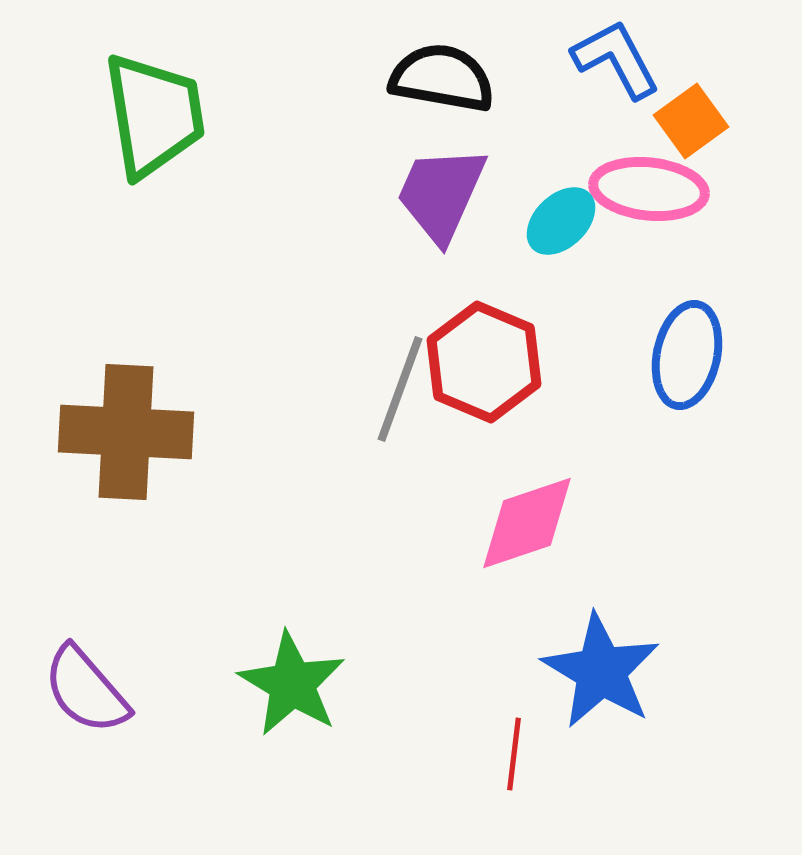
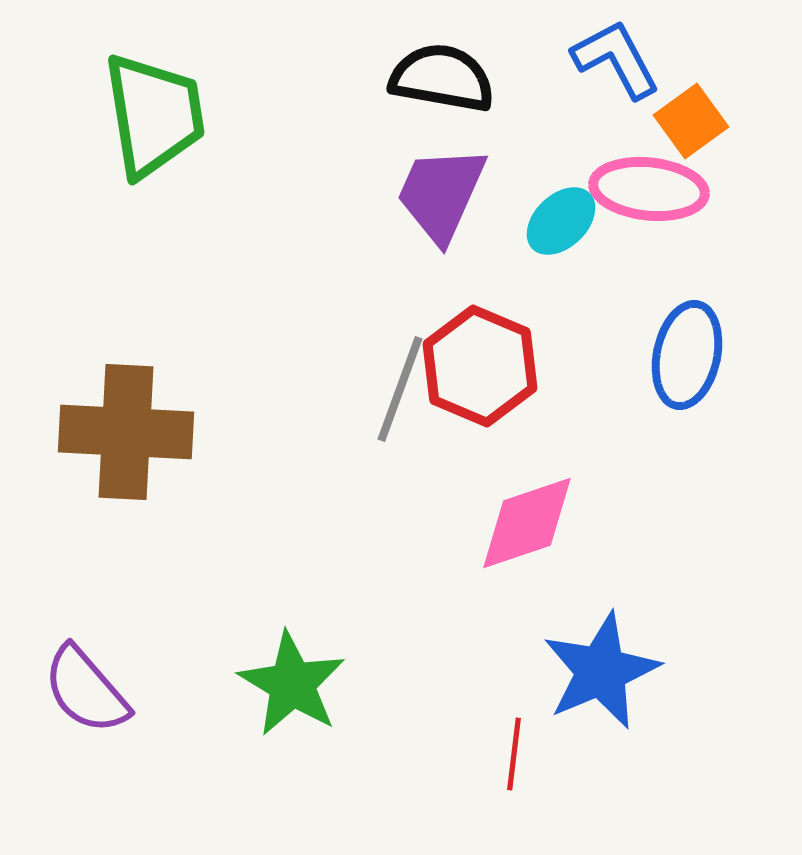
red hexagon: moved 4 px left, 4 px down
blue star: rotated 18 degrees clockwise
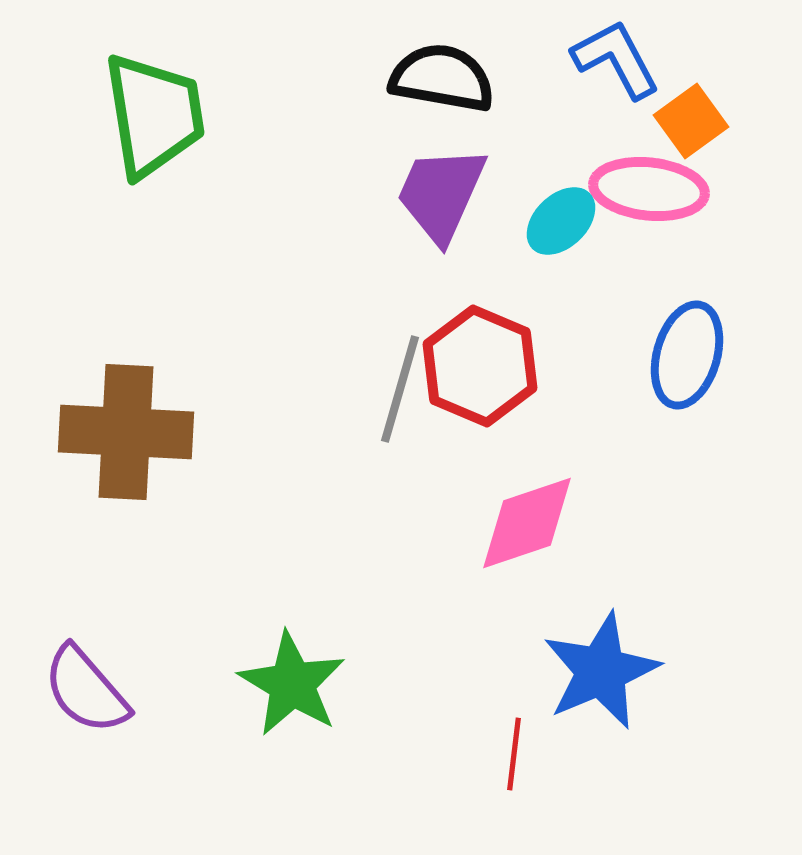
blue ellipse: rotated 4 degrees clockwise
gray line: rotated 4 degrees counterclockwise
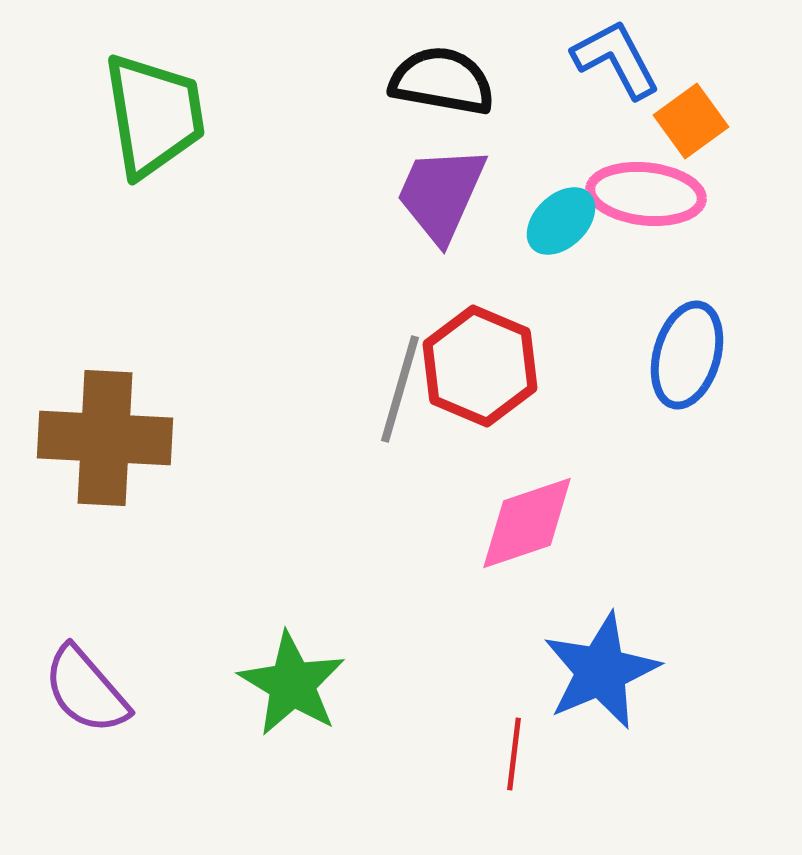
black semicircle: moved 3 px down
pink ellipse: moved 3 px left, 5 px down
brown cross: moved 21 px left, 6 px down
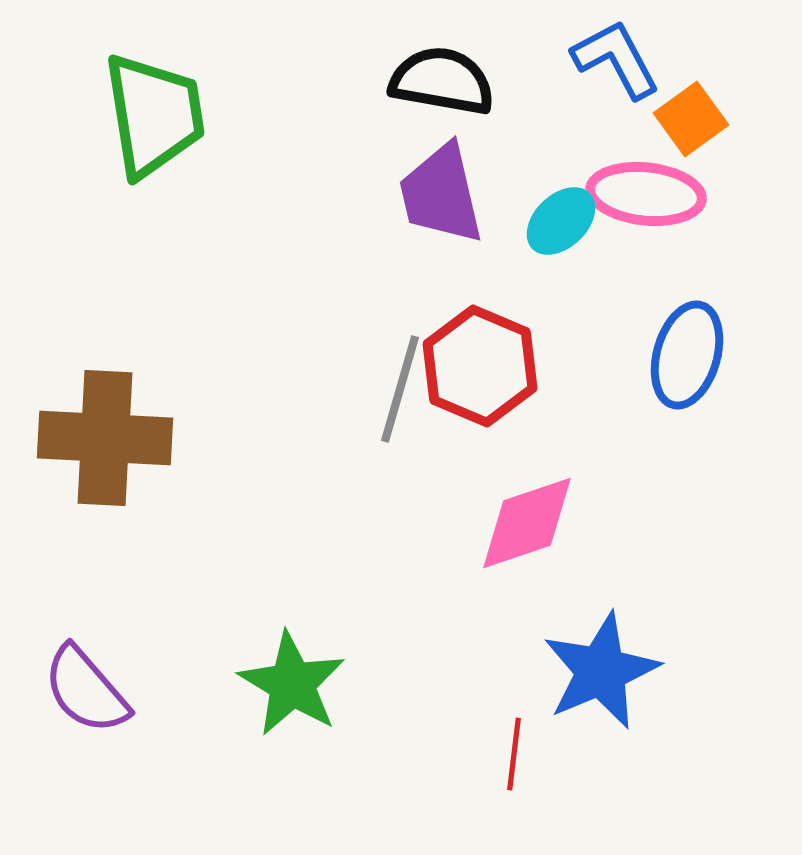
orange square: moved 2 px up
purple trapezoid: rotated 37 degrees counterclockwise
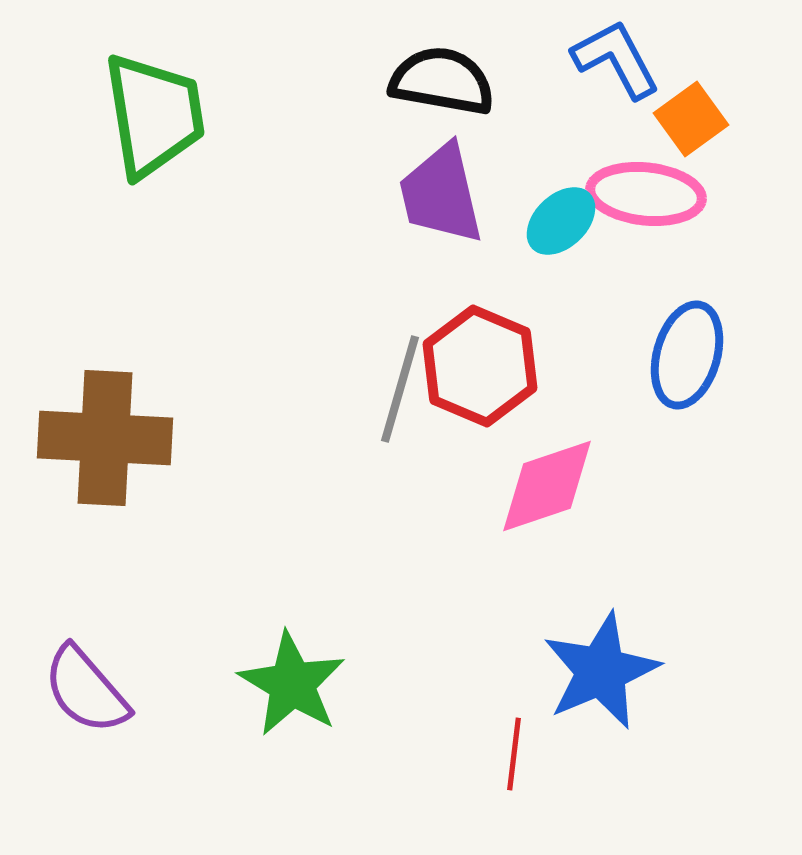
pink diamond: moved 20 px right, 37 px up
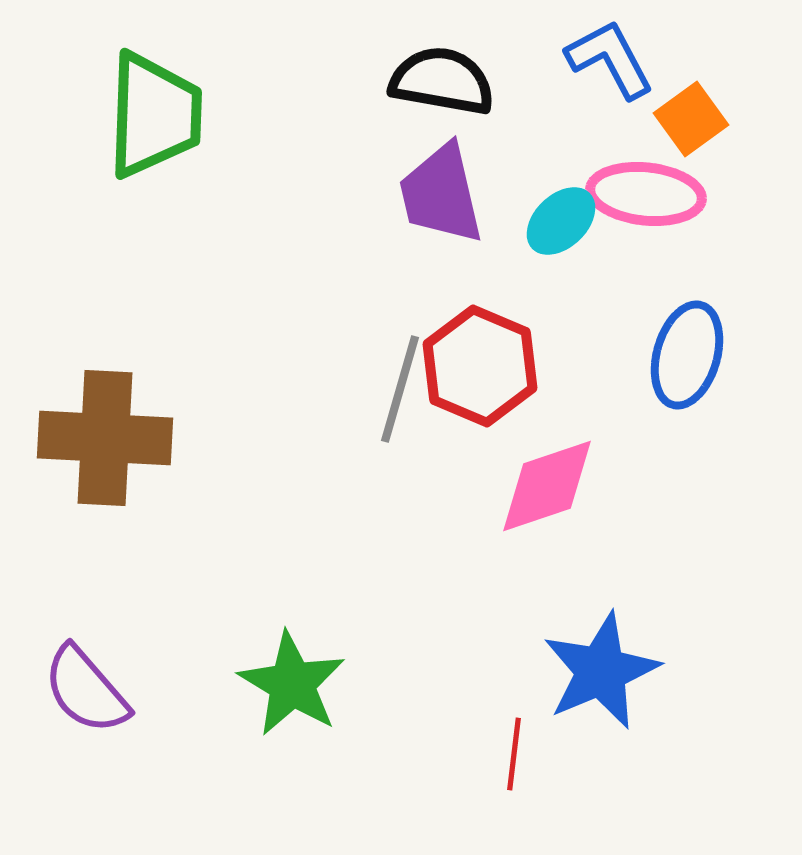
blue L-shape: moved 6 px left
green trapezoid: rotated 11 degrees clockwise
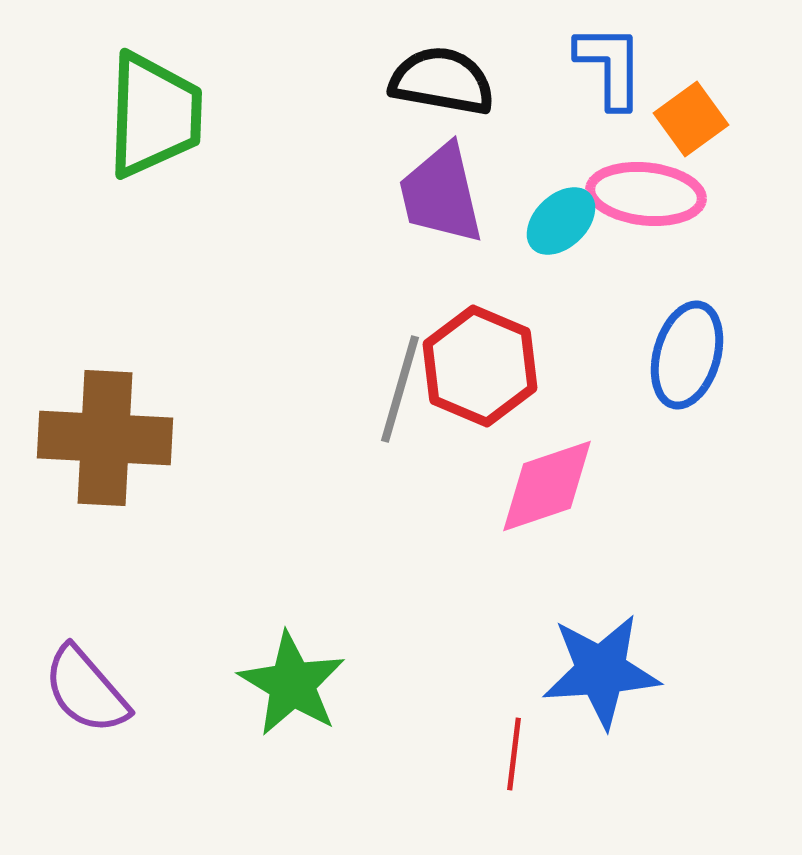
blue L-shape: moved 7 px down; rotated 28 degrees clockwise
blue star: rotated 19 degrees clockwise
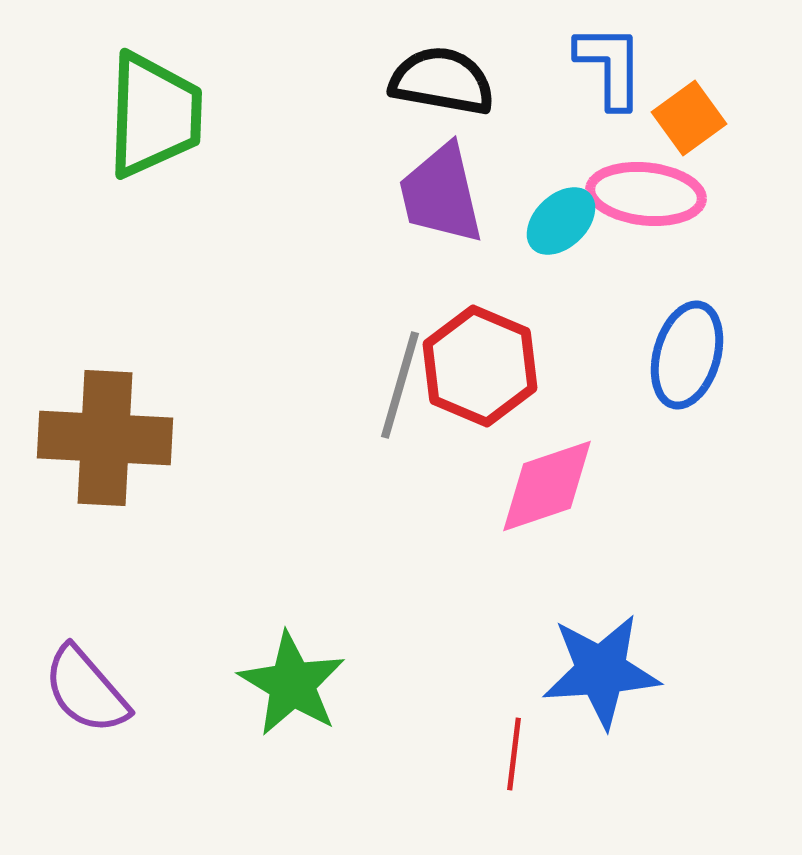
orange square: moved 2 px left, 1 px up
gray line: moved 4 px up
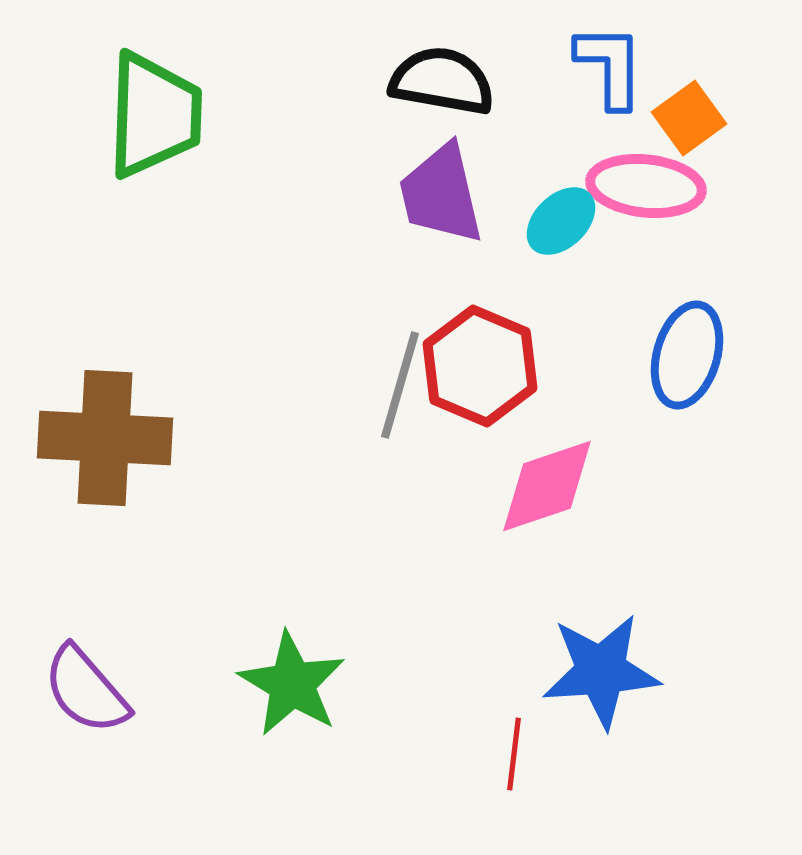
pink ellipse: moved 8 px up
